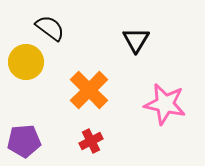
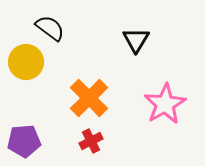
orange cross: moved 8 px down
pink star: rotated 30 degrees clockwise
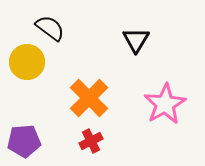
yellow circle: moved 1 px right
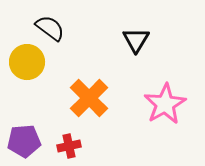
red cross: moved 22 px left, 5 px down; rotated 15 degrees clockwise
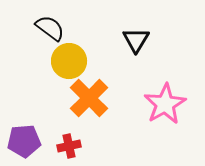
yellow circle: moved 42 px right, 1 px up
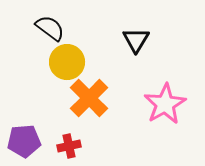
yellow circle: moved 2 px left, 1 px down
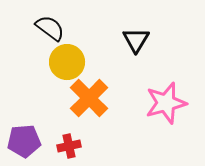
pink star: moved 1 px right, 1 px up; rotated 15 degrees clockwise
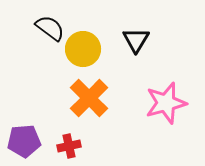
yellow circle: moved 16 px right, 13 px up
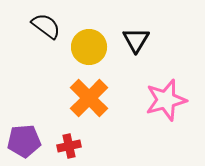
black semicircle: moved 4 px left, 2 px up
yellow circle: moved 6 px right, 2 px up
pink star: moved 3 px up
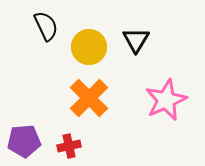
black semicircle: rotated 28 degrees clockwise
pink star: rotated 9 degrees counterclockwise
